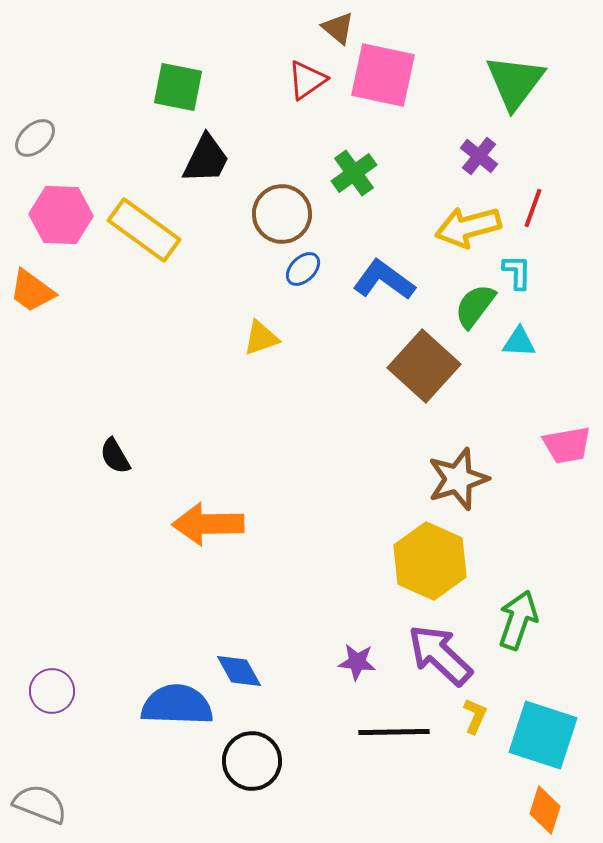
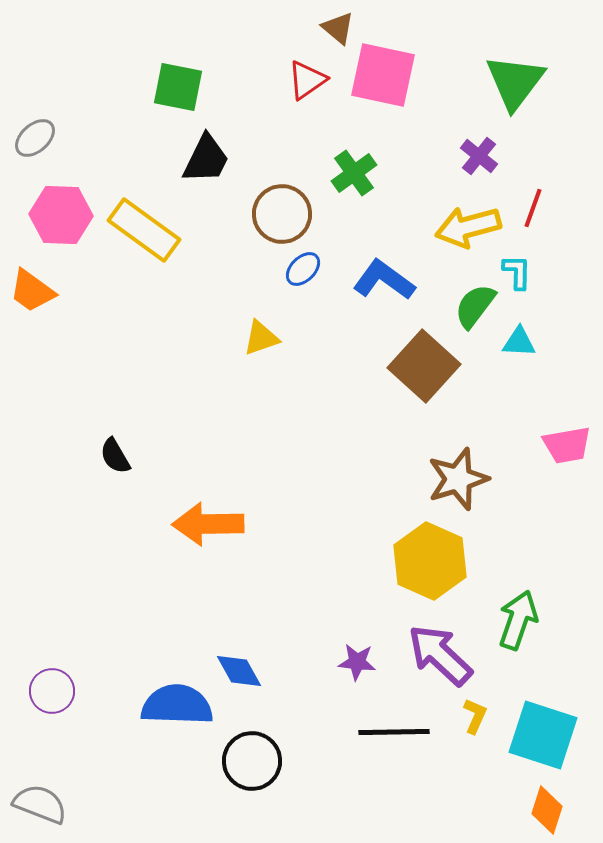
orange diamond: moved 2 px right
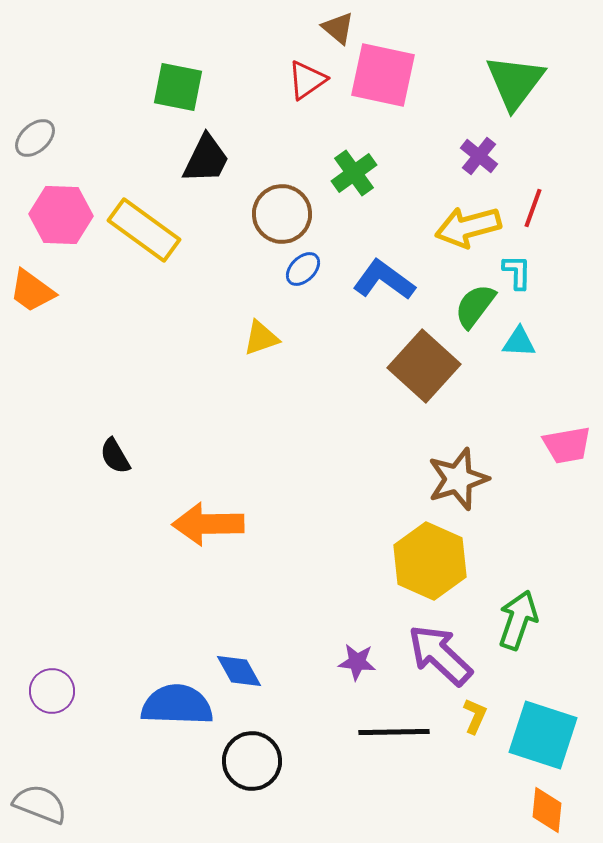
orange diamond: rotated 12 degrees counterclockwise
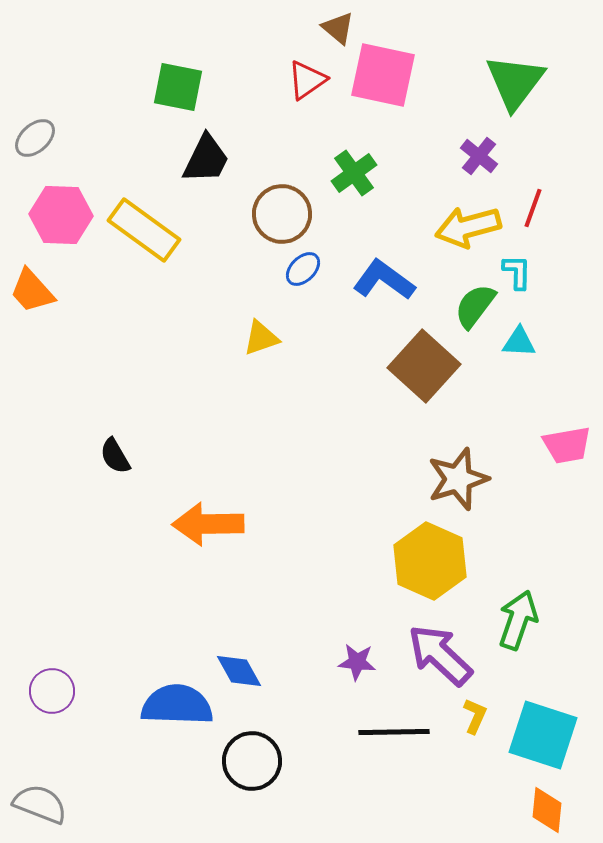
orange trapezoid: rotated 12 degrees clockwise
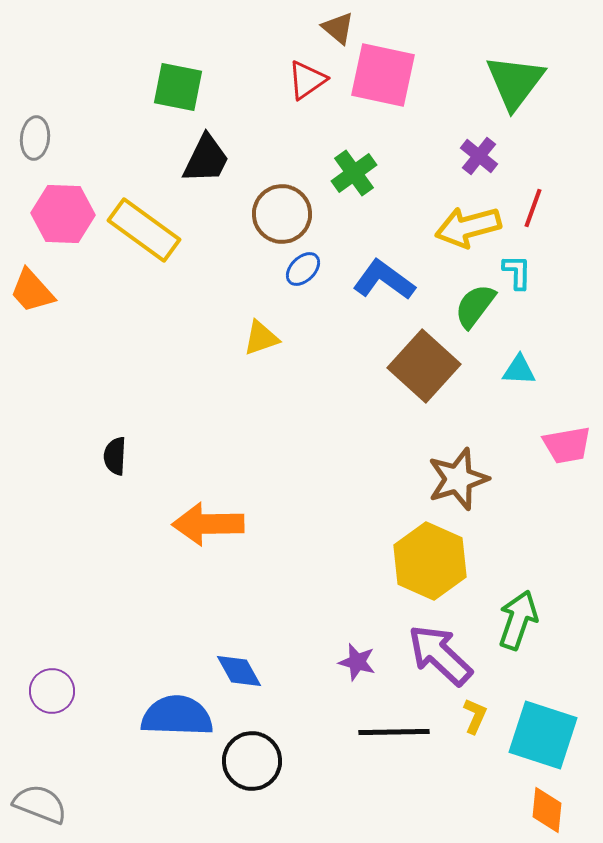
gray ellipse: rotated 42 degrees counterclockwise
pink hexagon: moved 2 px right, 1 px up
cyan triangle: moved 28 px down
black semicircle: rotated 33 degrees clockwise
purple star: rotated 9 degrees clockwise
blue semicircle: moved 11 px down
